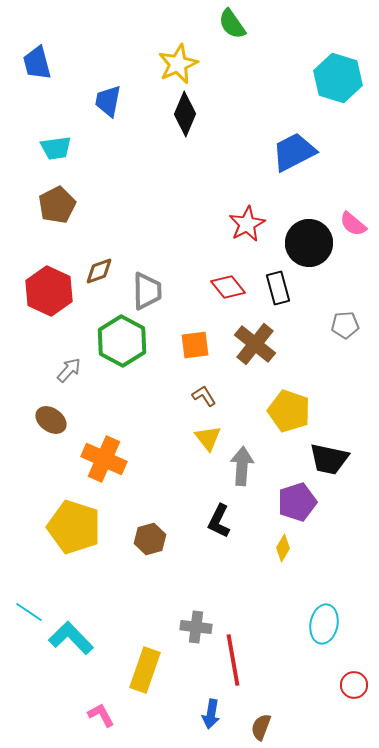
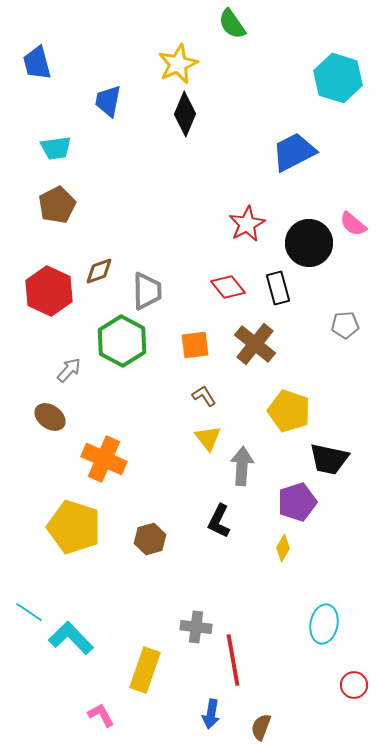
brown ellipse at (51, 420): moved 1 px left, 3 px up
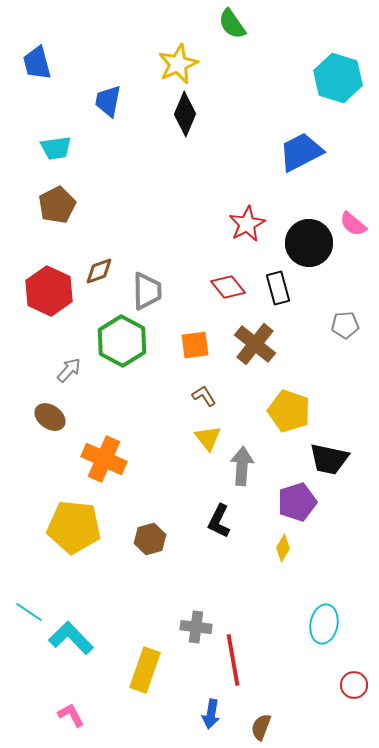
blue trapezoid at (294, 152): moved 7 px right
yellow pentagon at (74, 527): rotated 12 degrees counterclockwise
pink L-shape at (101, 715): moved 30 px left
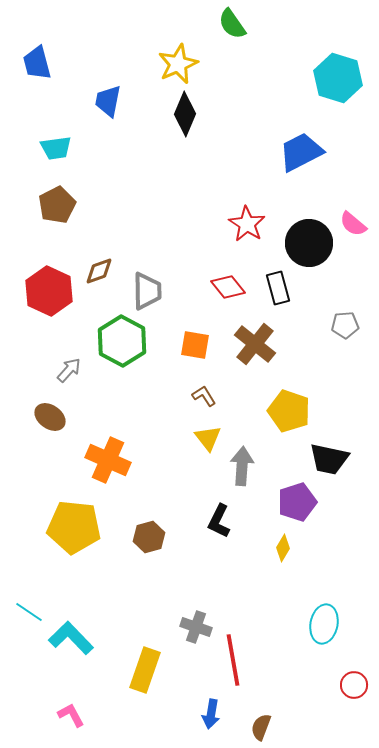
red star at (247, 224): rotated 12 degrees counterclockwise
orange square at (195, 345): rotated 16 degrees clockwise
orange cross at (104, 459): moved 4 px right, 1 px down
brown hexagon at (150, 539): moved 1 px left, 2 px up
gray cross at (196, 627): rotated 12 degrees clockwise
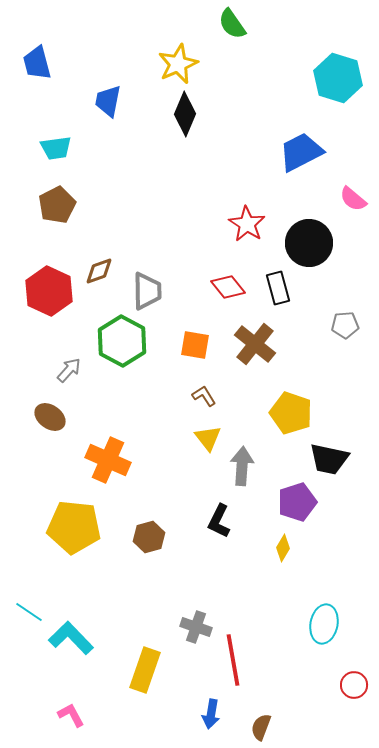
pink semicircle at (353, 224): moved 25 px up
yellow pentagon at (289, 411): moved 2 px right, 2 px down
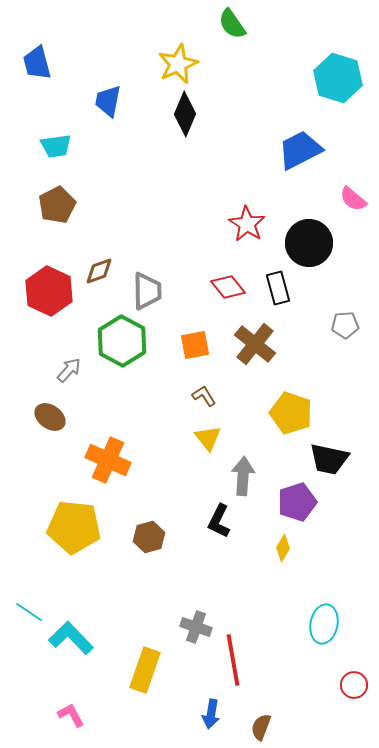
cyan trapezoid at (56, 148): moved 2 px up
blue trapezoid at (301, 152): moved 1 px left, 2 px up
orange square at (195, 345): rotated 20 degrees counterclockwise
gray arrow at (242, 466): moved 1 px right, 10 px down
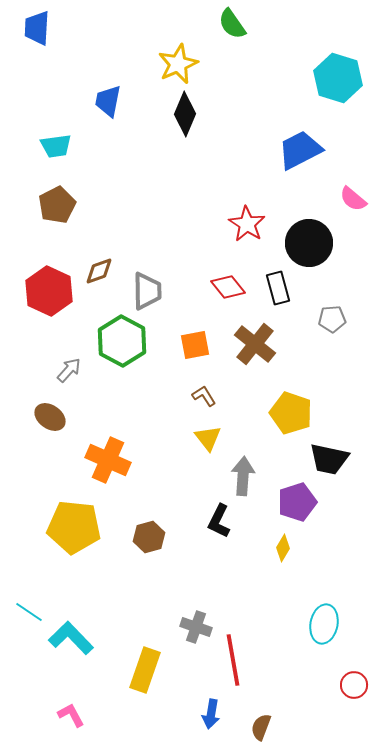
blue trapezoid at (37, 63): moved 35 px up; rotated 18 degrees clockwise
gray pentagon at (345, 325): moved 13 px left, 6 px up
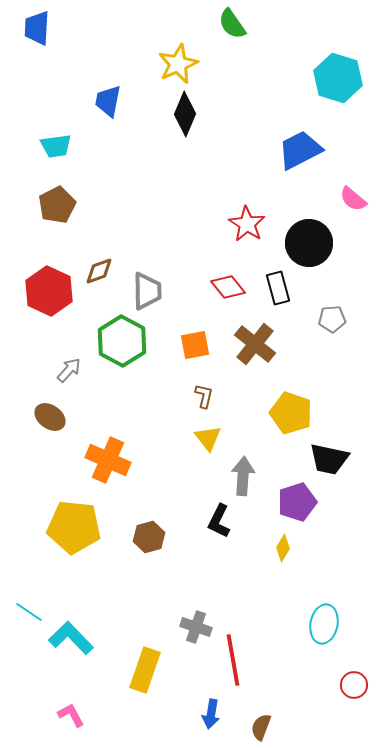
brown L-shape at (204, 396): rotated 45 degrees clockwise
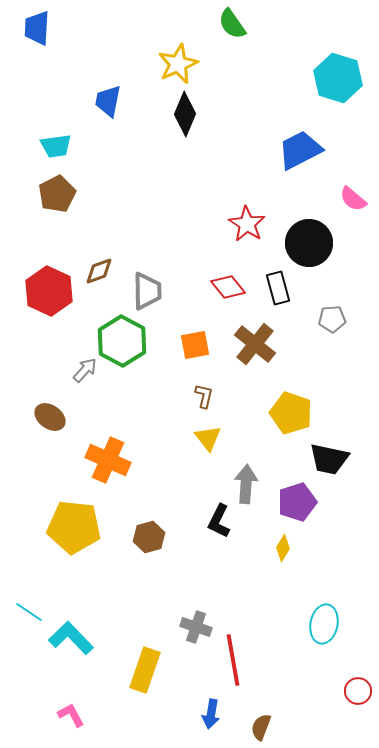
brown pentagon at (57, 205): moved 11 px up
gray arrow at (69, 370): moved 16 px right
gray arrow at (243, 476): moved 3 px right, 8 px down
red circle at (354, 685): moved 4 px right, 6 px down
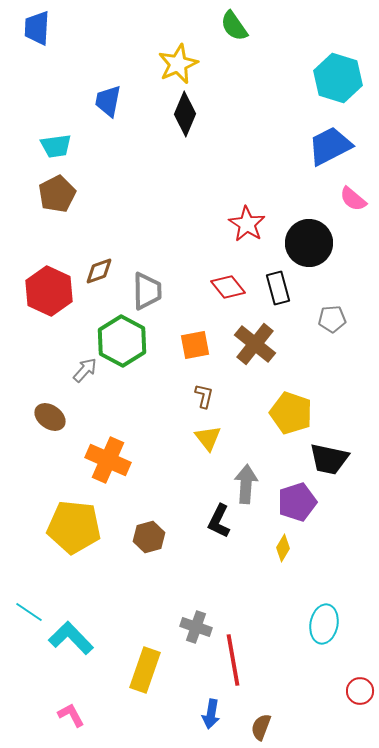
green semicircle at (232, 24): moved 2 px right, 2 px down
blue trapezoid at (300, 150): moved 30 px right, 4 px up
red circle at (358, 691): moved 2 px right
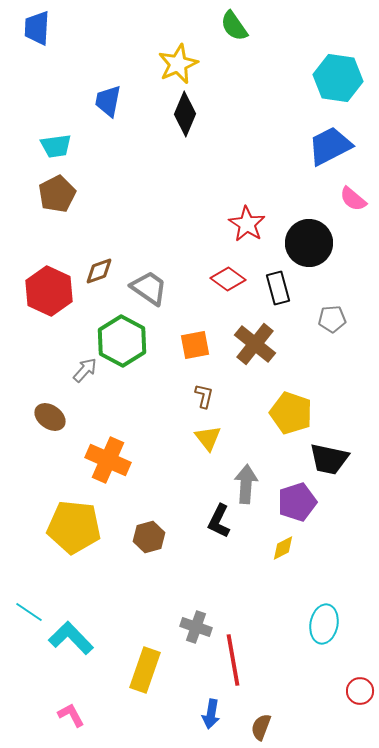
cyan hexagon at (338, 78): rotated 9 degrees counterclockwise
red diamond at (228, 287): moved 8 px up; rotated 16 degrees counterclockwise
gray trapezoid at (147, 291): moved 2 px right, 3 px up; rotated 54 degrees counterclockwise
yellow diamond at (283, 548): rotated 32 degrees clockwise
